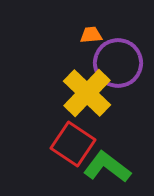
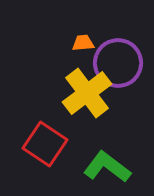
orange trapezoid: moved 8 px left, 8 px down
yellow cross: rotated 9 degrees clockwise
red square: moved 28 px left
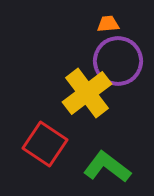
orange trapezoid: moved 25 px right, 19 px up
purple circle: moved 2 px up
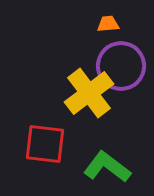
purple circle: moved 3 px right, 5 px down
yellow cross: moved 2 px right
red square: rotated 27 degrees counterclockwise
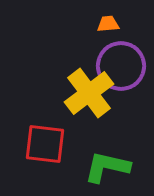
green L-shape: rotated 24 degrees counterclockwise
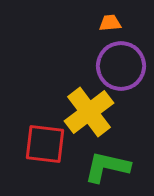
orange trapezoid: moved 2 px right, 1 px up
yellow cross: moved 19 px down
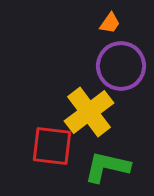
orange trapezoid: rotated 130 degrees clockwise
red square: moved 7 px right, 2 px down
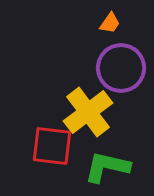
purple circle: moved 2 px down
yellow cross: moved 1 px left
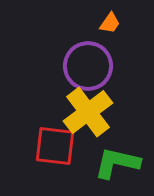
purple circle: moved 33 px left, 2 px up
red square: moved 3 px right
green L-shape: moved 10 px right, 4 px up
